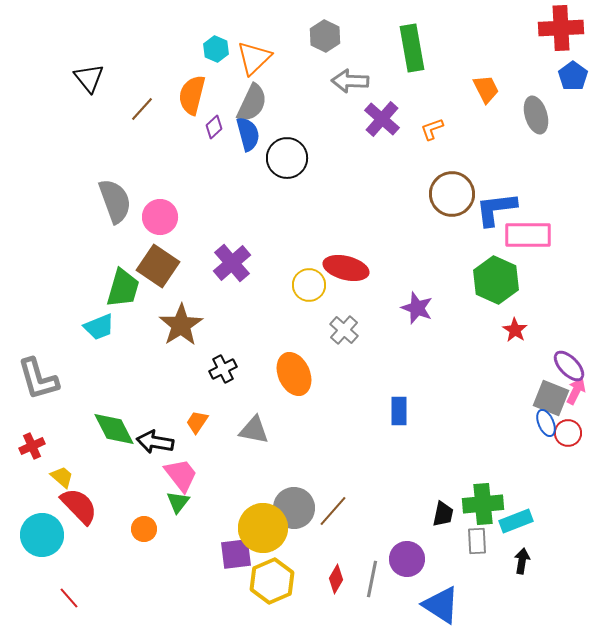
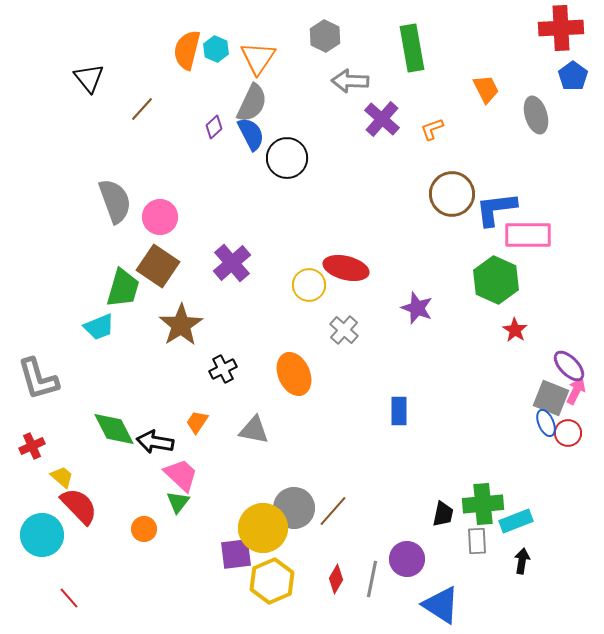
orange triangle at (254, 58): moved 4 px right; rotated 12 degrees counterclockwise
orange semicircle at (192, 95): moved 5 px left, 45 px up
blue semicircle at (248, 134): moved 3 px right; rotated 12 degrees counterclockwise
pink trapezoid at (181, 475): rotated 9 degrees counterclockwise
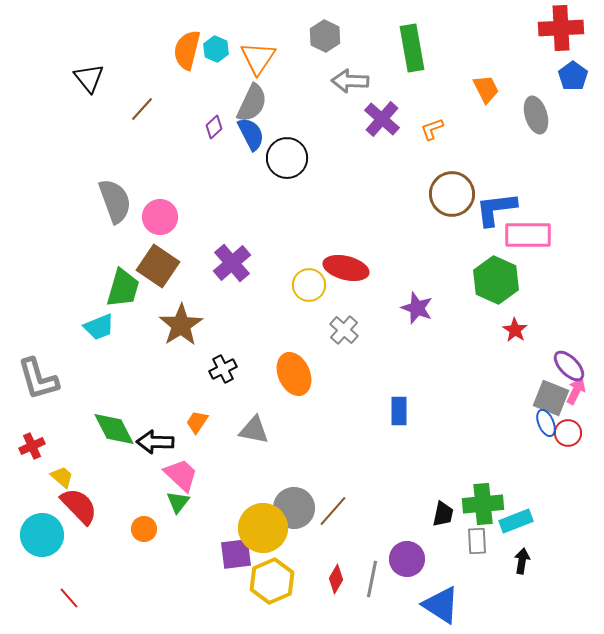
black arrow at (155, 442): rotated 9 degrees counterclockwise
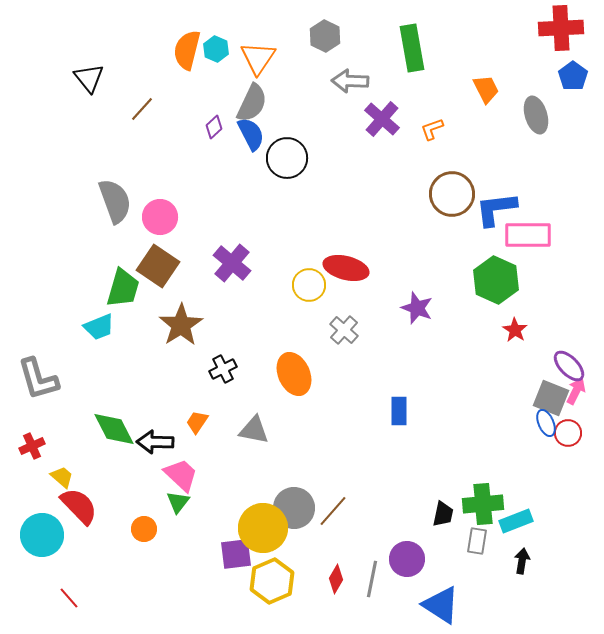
purple cross at (232, 263): rotated 9 degrees counterclockwise
gray rectangle at (477, 541): rotated 12 degrees clockwise
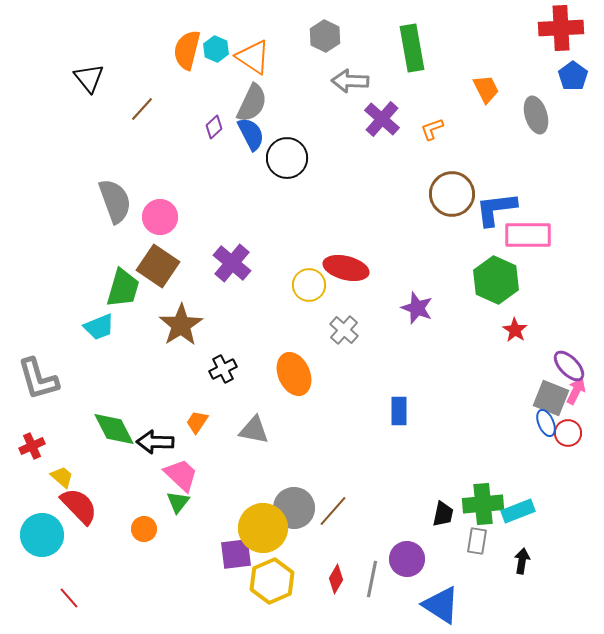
orange triangle at (258, 58): moved 5 px left, 1 px up; rotated 30 degrees counterclockwise
cyan rectangle at (516, 521): moved 2 px right, 10 px up
